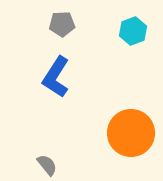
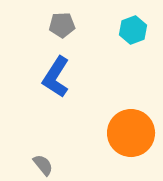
gray pentagon: moved 1 px down
cyan hexagon: moved 1 px up
gray semicircle: moved 4 px left
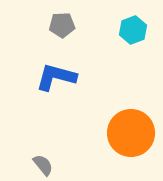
blue L-shape: rotated 72 degrees clockwise
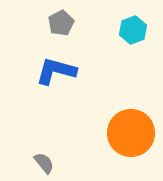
gray pentagon: moved 1 px left, 2 px up; rotated 25 degrees counterclockwise
blue L-shape: moved 6 px up
gray semicircle: moved 1 px right, 2 px up
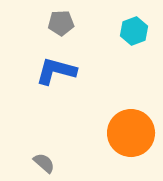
gray pentagon: rotated 25 degrees clockwise
cyan hexagon: moved 1 px right, 1 px down
gray semicircle: rotated 10 degrees counterclockwise
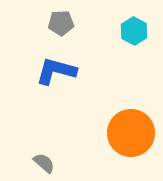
cyan hexagon: rotated 12 degrees counterclockwise
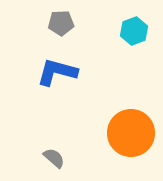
cyan hexagon: rotated 12 degrees clockwise
blue L-shape: moved 1 px right, 1 px down
gray semicircle: moved 10 px right, 5 px up
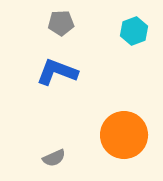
blue L-shape: rotated 6 degrees clockwise
orange circle: moved 7 px left, 2 px down
gray semicircle: rotated 115 degrees clockwise
